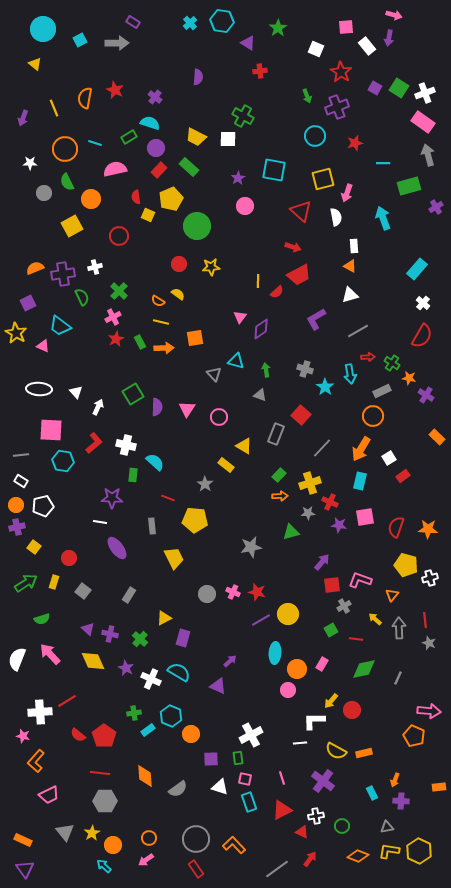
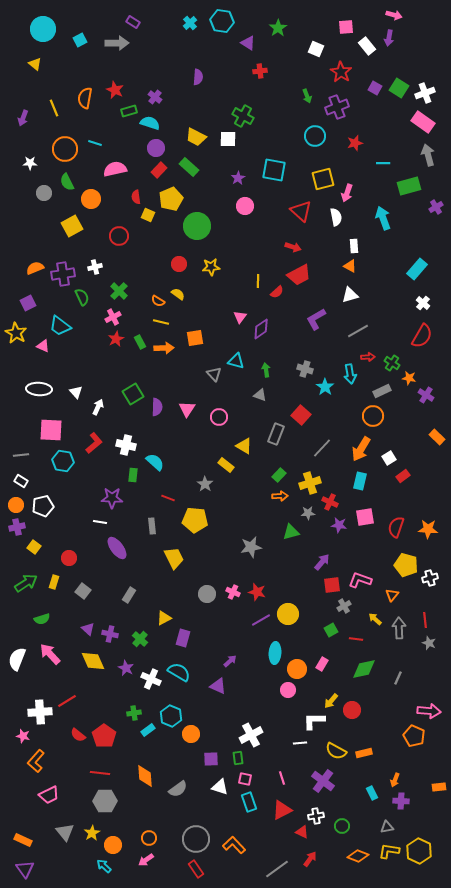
green rectangle at (129, 137): moved 26 px up; rotated 14 degrees clockwise
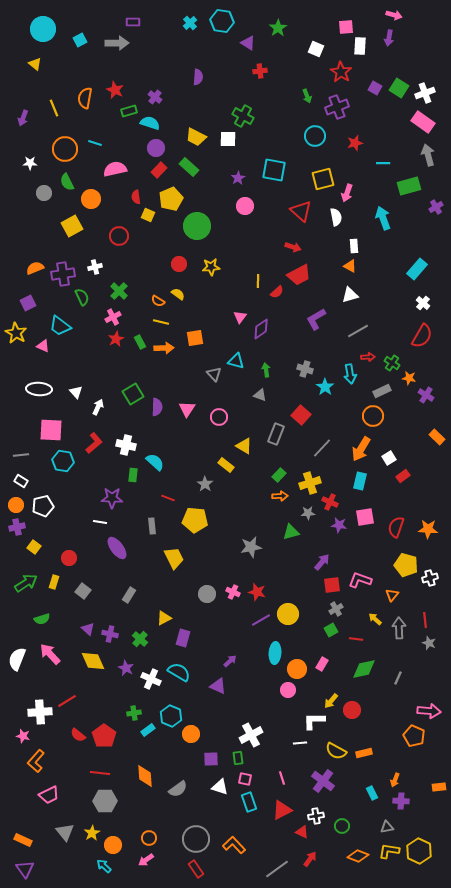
purple rectangle at (133, 22): rotated 32 degrees counterclockwise
white rectangle at (367, 46): moved 7 px left; rotated 42 degrees clockwise
gray cross at (344, 606): moved 8 px left, 3 px down
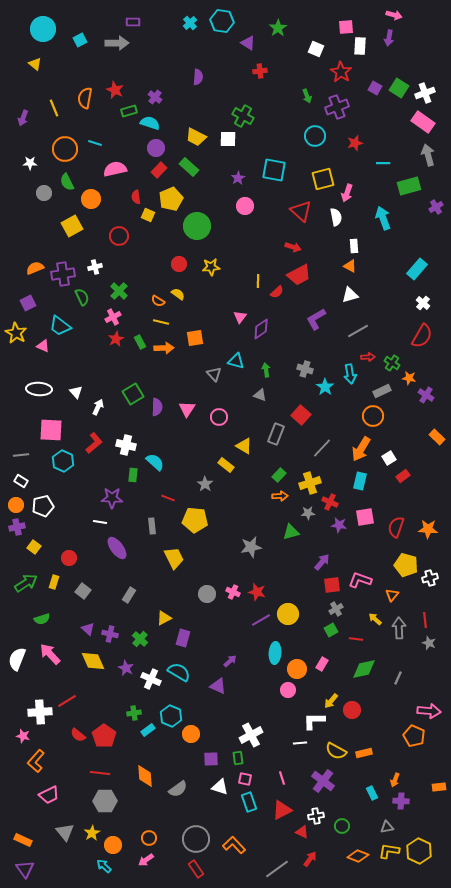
cyan hexagon at (63, 461): rotated 15 degrees clockwise
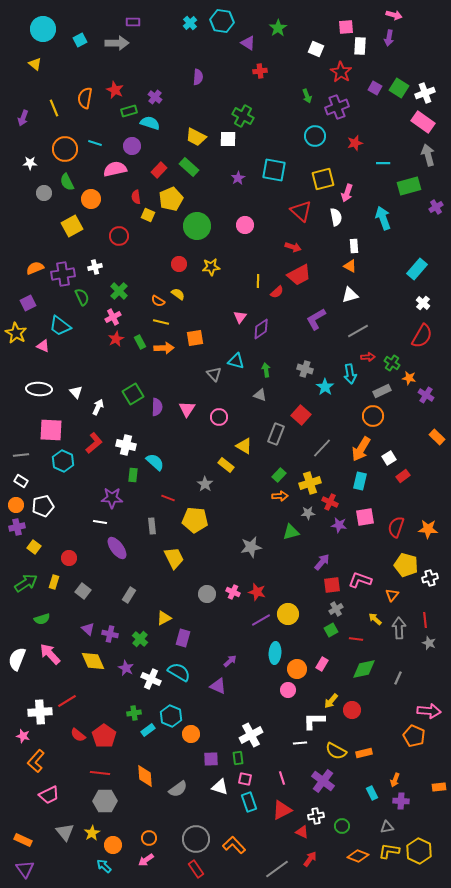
purple circle at (156, 148): moved 24 px left, 2 px up
pink circle at (245, 206): moved 19 px down
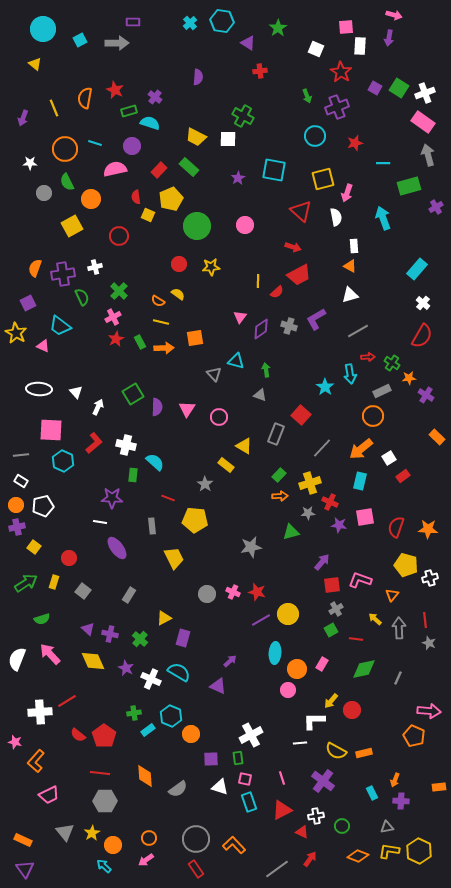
orange semicircle at (35, 268): rotated 48 degrees counterclockwise
gray cross at (305, 369): moved 16 px left, 43 px up
orange star at (409, 378): rotated 16 degrees counterclockwise
orange arrow at (361, 449): rotated 20 degrees clockwise
pink star at (23, 736): moved 8 px left, 6 px down
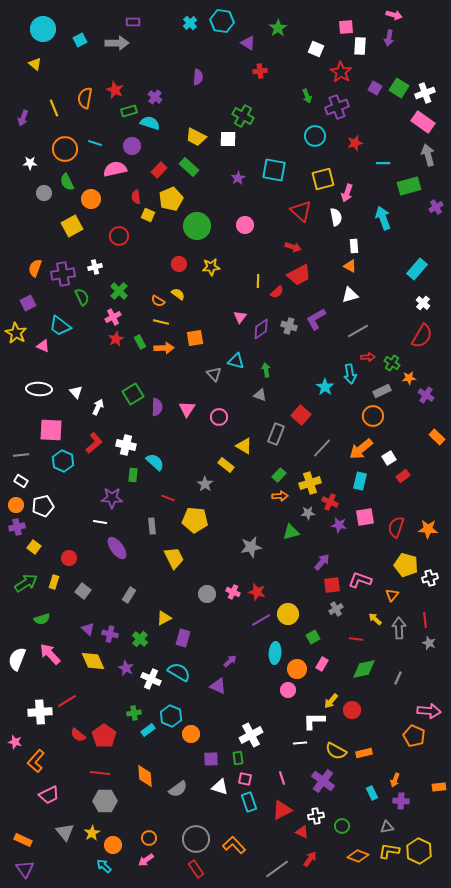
green square at (331, 630): moved 18 px left, 7 px down
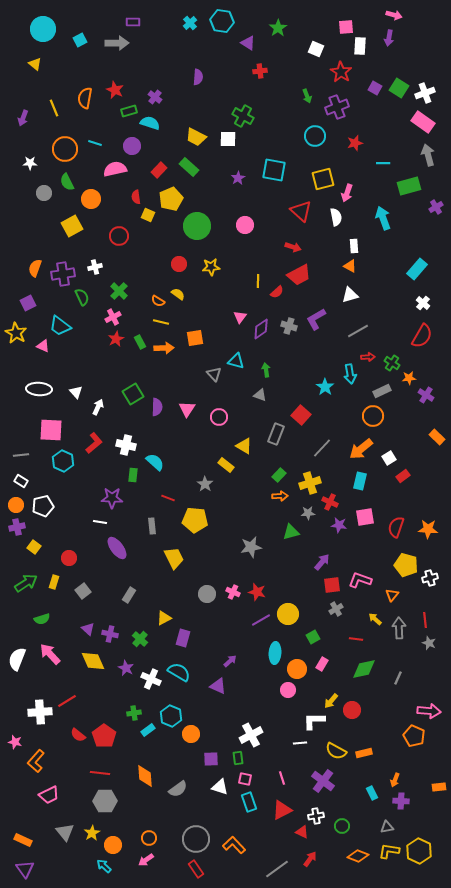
gray square at (83, 591): rotated 14 degrees clockwise
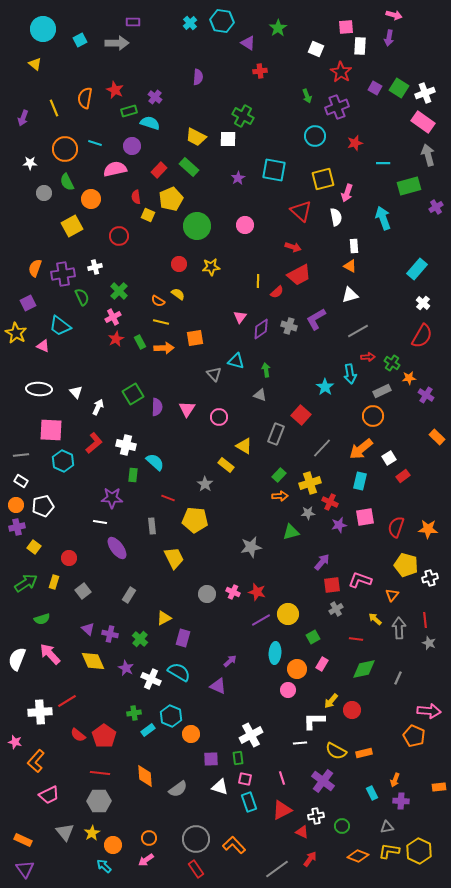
purple star at (339, 525): rotated 21 degrees counterclockwise
gray hexagon at (105, 801): moved 6 px left
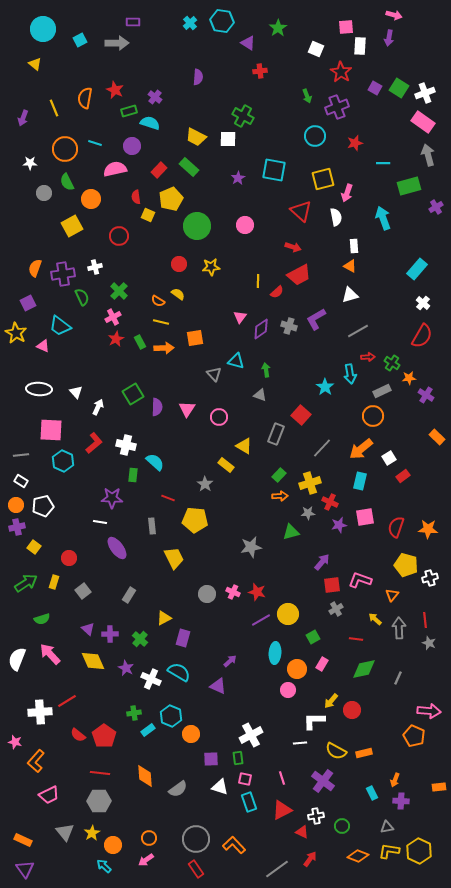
purple cross at (110, 634): rotated 14 degrees counterclockwise
